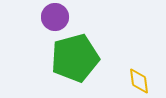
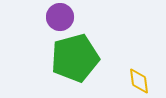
purple circle: moved 5 px right
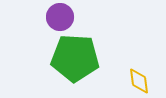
green pentagon: rotated 18 degrees clockwise
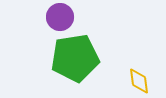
green pentagon: rotated 12 degrees counterclockwise
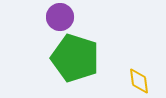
green pentagon: rotated 27 degrees clockwise
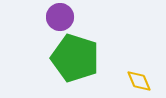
yellow diamond: rotated 16 degrees counterclockwise
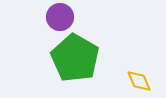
green pentagon: rotated 12 degrees clockwise
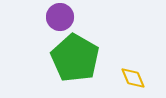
yellow diamond: moved 6 px left, 3 px up
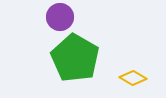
yellow diamond: rotated 36 degrees counterclockwise
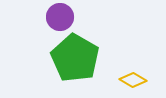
yellow diamond: moved 2 px down
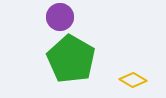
green pentagon: moved 4 px left, 1 px down
